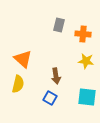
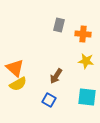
orange triangle: moved 8 px left, 9 px down
brown arrow: rotated 42 degrees clockwise
yellow semicircle: rotated 48 degrees clockwise
blue square: moved 1 px left, 2 px down
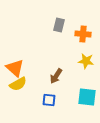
blue square: rotated 24 degrees counterclockwise
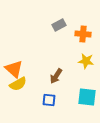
gray rectangle: rotated 48 degrees clockwise
orange triangle: moved 1 px left, 1 px down
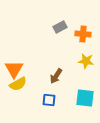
gray rectangle: moved 1 px right, 2 px down
orange triangle: rotated 18 degrees clockwise
cyan square: moved 2 px left, 1 px down
